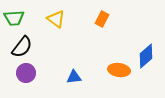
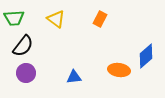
orange rectangle: moved 2 px left
black semicircle: moved 1 px right, 1 px up
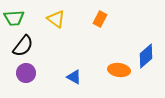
blue triangle: rotated 35 degrees clockwise
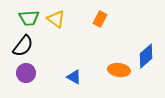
green trapezoid: moved 15 px right
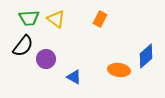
purple circle: moved 20 px right, 14 px up
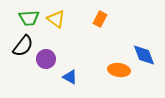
blue diamond: moved 2 px left, 1 px up; rotated 70 degrees counterclockwise
blue triangle: moved 4 px left
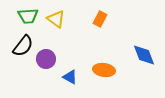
green trapezoid: moved 1 px left, 2 px up
orange ellipse: moved 15 px left
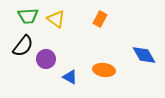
blue diamond: rotated 10 degrees counterclockwise
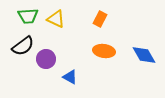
yellow triangle: rotated 12 degrees counterclockwise
black semicircle: rotated 15 degrees clockwise
orange ellipse: moved 19 px up
